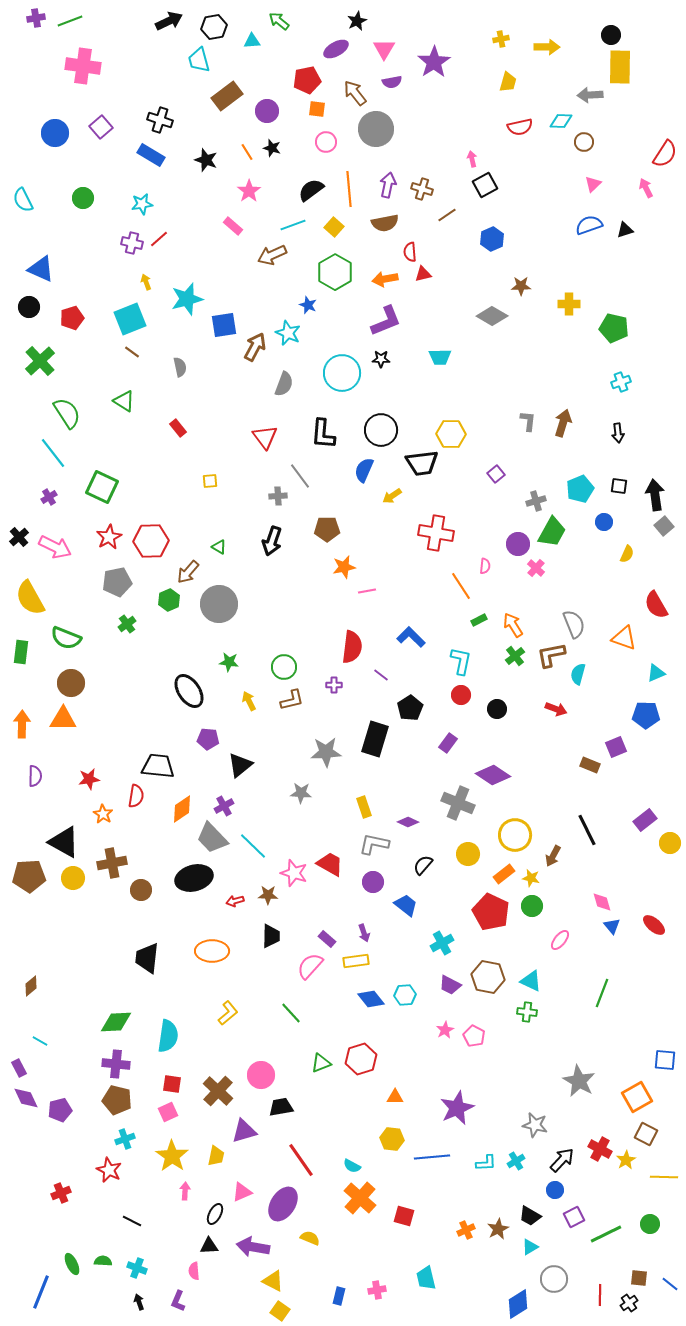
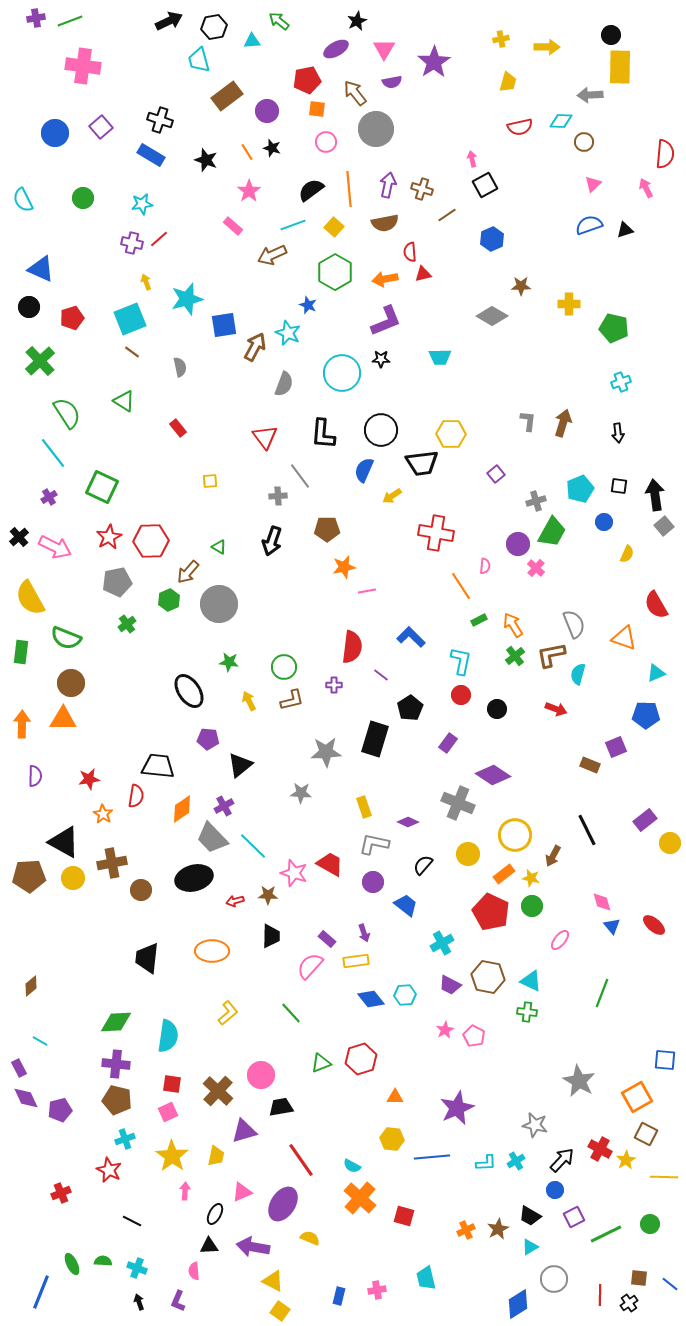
red semicircle at (665, 154): rotated 28 degrees counterclockwise
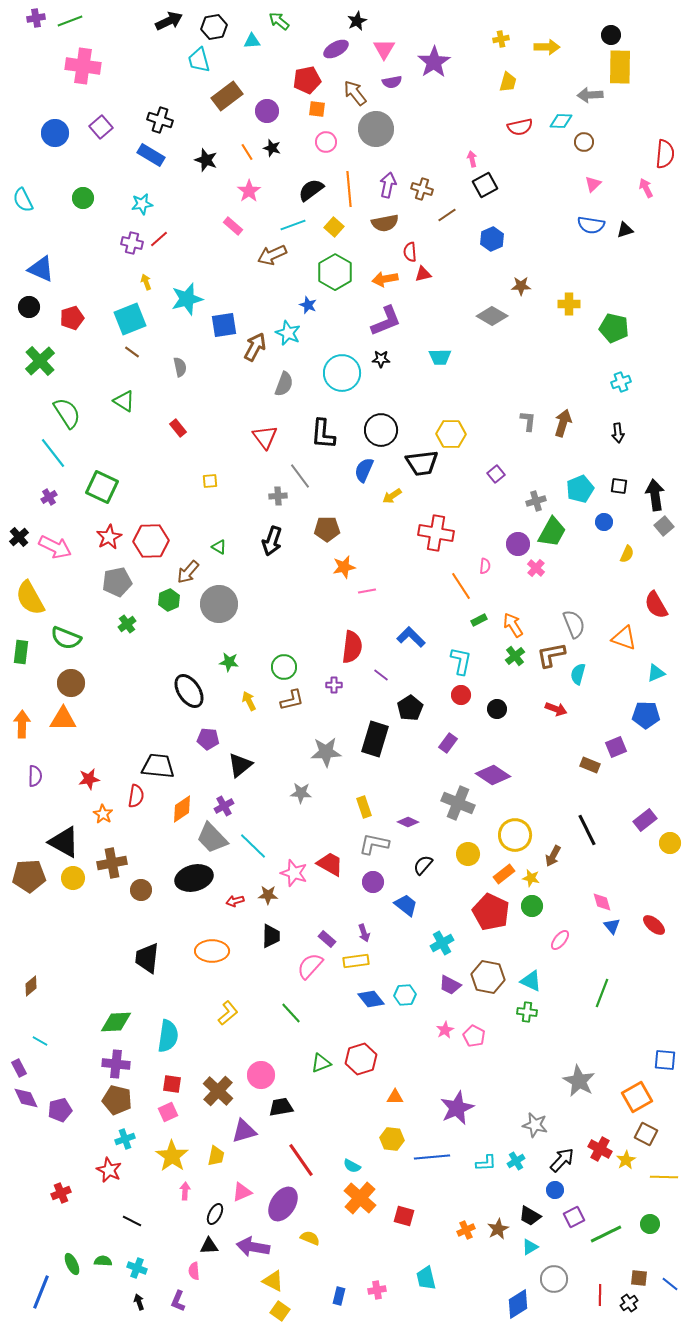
blue semicircle at (589, 225): moved 2 px right; rotated 152 degrees counterclockwise
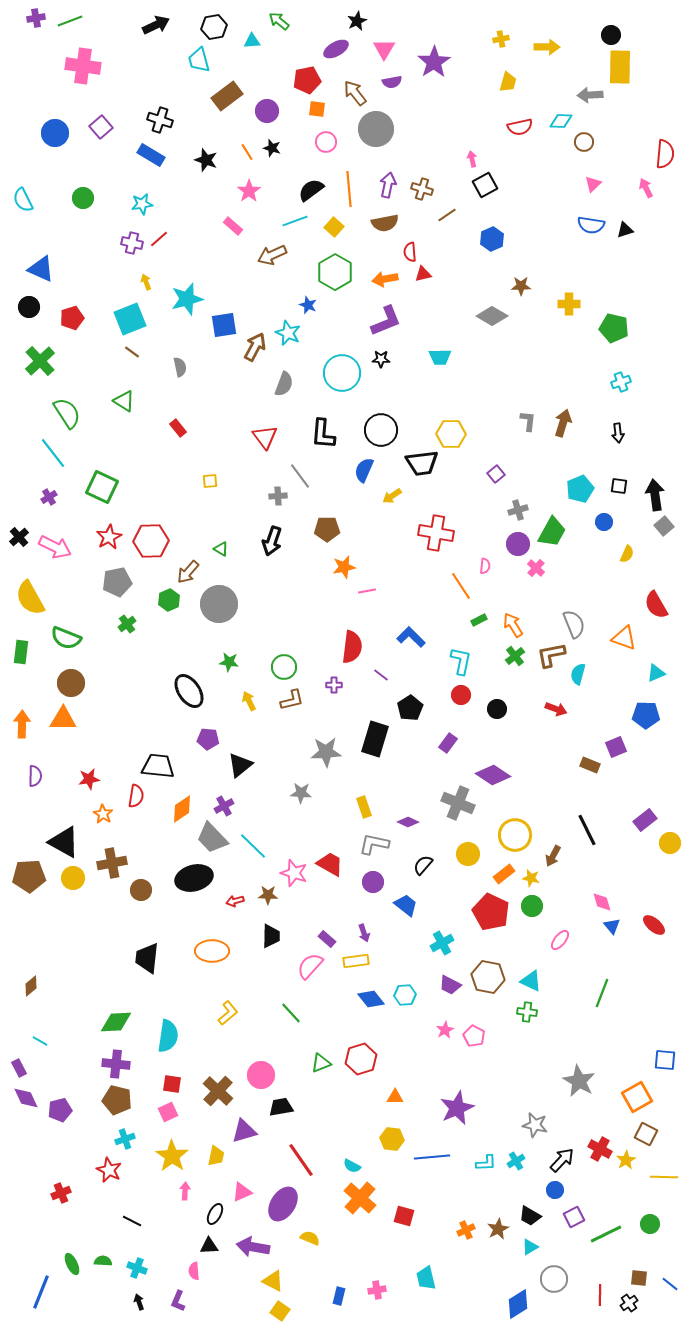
black arrow at (169, 21): moved 13 px left, 4 px down
cyan line at (293, 225): moved 2 px right, 4 px up
gray cross at (536, 501): moved 18 px left, 9 px down
green triangle at (219, 547): moved 2 px right, 2 px down
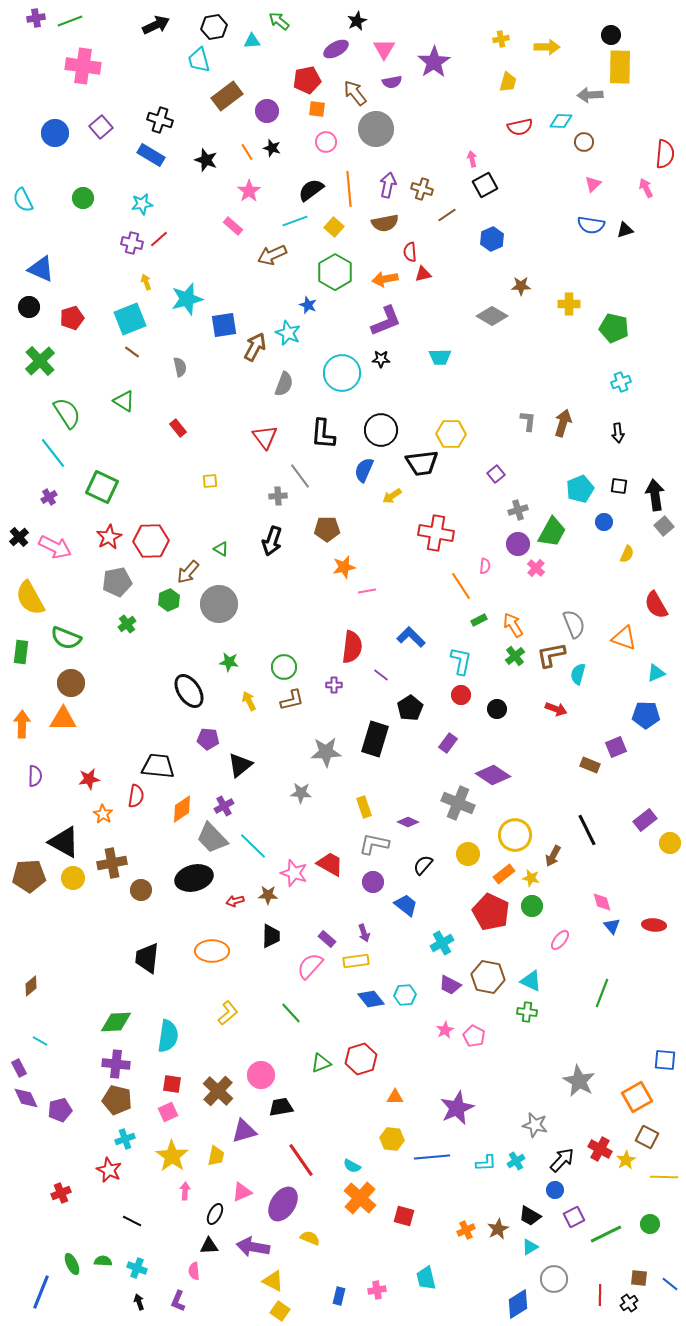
red ellipse at (654, 925): rotated 35 degrees counterclockwise
brown square at (646, 1134): moved 1 px right, 3 px down
